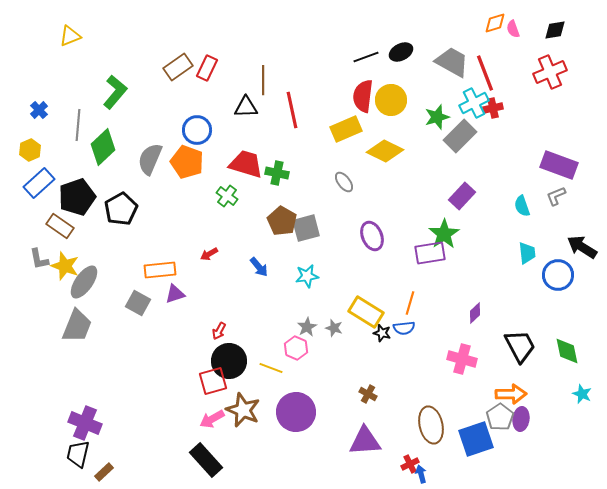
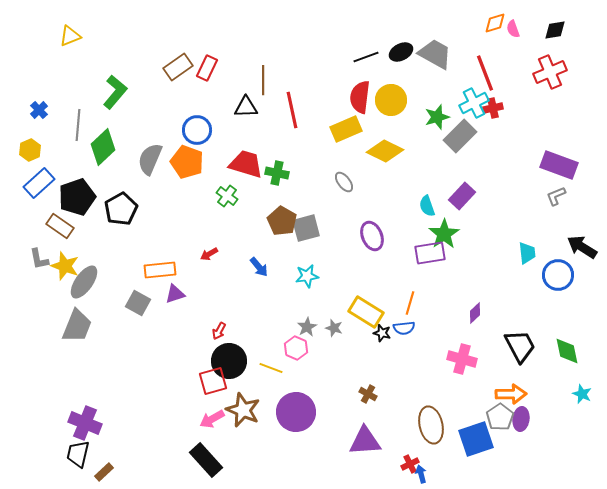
gray trapezoid at (452, 62): moved 17 px left, 8 px up
red semicircle at (363, 96): moved 3 px left, 1 px down
cyan semicircle at (522, 206): moved 95 px left
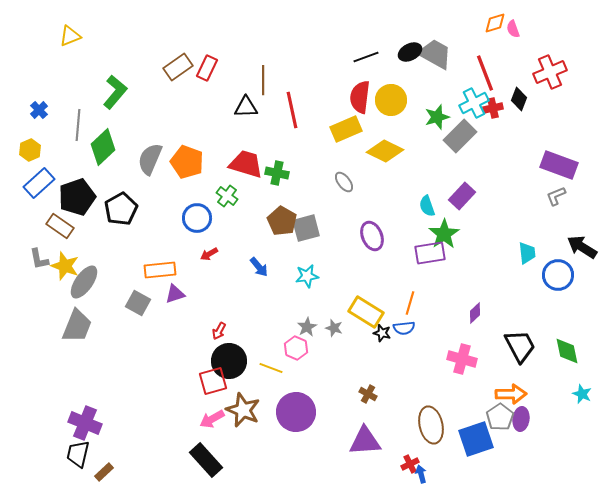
black diamond at (555, 30): moved 36 px left, 69 px down; rotated 60 degrees counterclockwise
black ellipse at (401, 52): moved 9 px right
blue circle at (197, 130): moved 88 px down
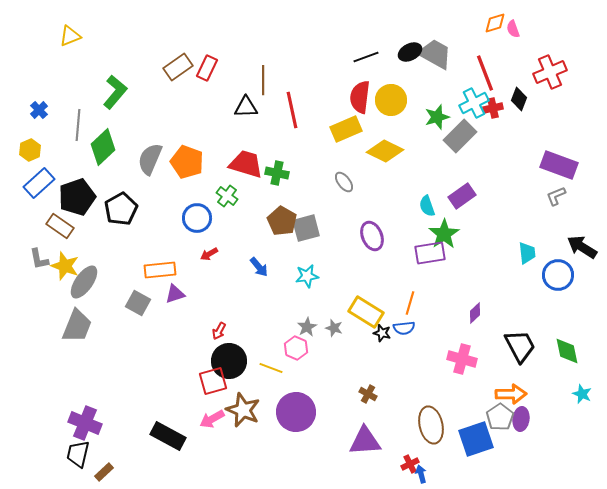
purple rectangle at (462, 196): rotated 12 degrees clockwise
black rectangle at (206, 460): moved 38 px left, 24 px up; rotated 20 degrees counterclockwise
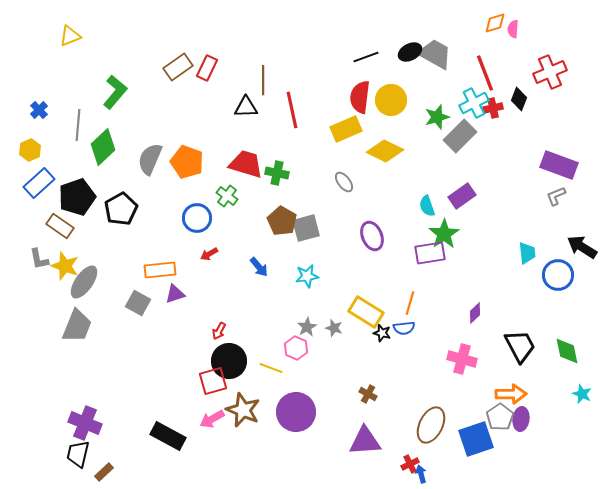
pink semicircle at (513, 29): rotated 24 degrees clockwise
brown ellipse at (431, 425): rotated 39 degrees clockwise
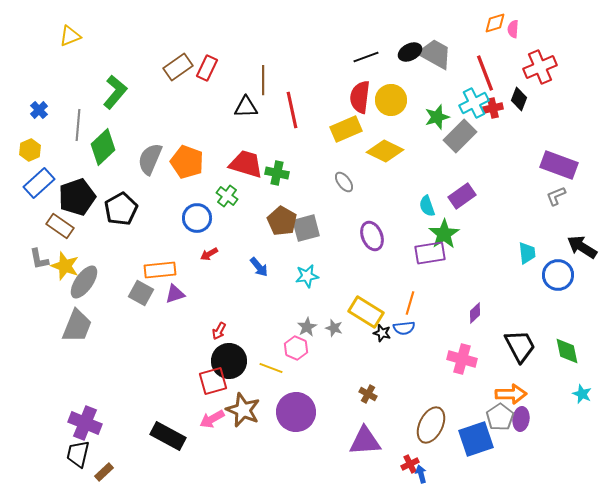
red cross at (550, 72): moved 10 px left, 5 px up
gray square at (138, 303): moved 3 px right, 10 px up
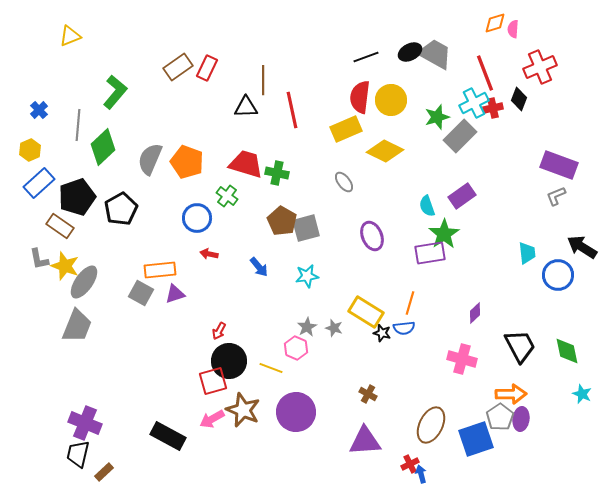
red arrow at (209, 254): rotated 42 degrees clockwise
